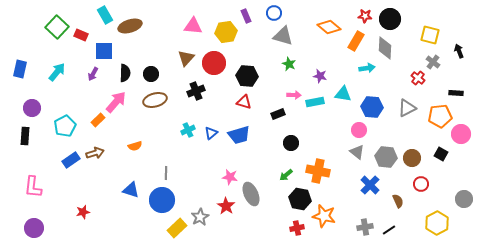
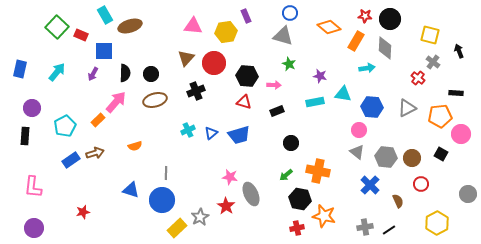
blue circle at (274, 13): moved 16 px right
pink arrow at (294, 95): moved 20 px left, 10 px up
black rectangle at (278, 114): moved 1 px left, 3 px up
gray circle at (464, 199): moved 4 px right, 5 px up
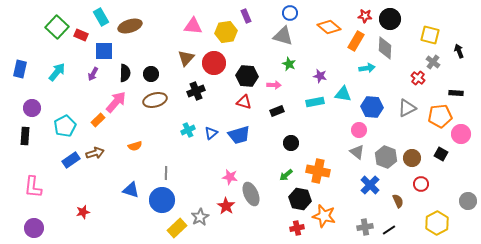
cyan rectangle at (105, 15): moved 4 px left, 2 px down
gray hexagon at (386, 157): rotated 15 degrees clockwise
gray circle at (468, 194): moved 7 px down
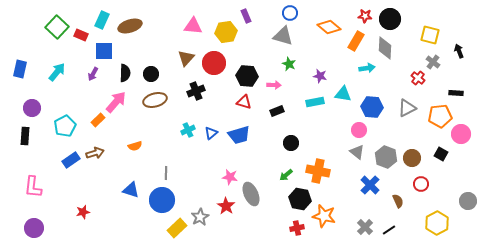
cyan rectangle at (101, 17): moved 1 px right, 3 px down; rotated 54 degrees clockwise
gray cross at (365, 227): rotated 35 degrees counterclockwise
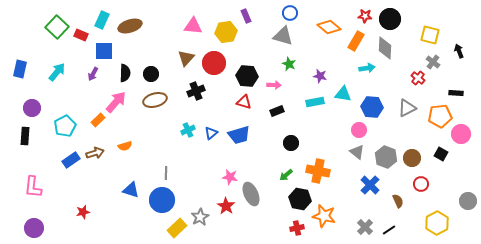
orange semicircle at (135, 146): moved 10 px left
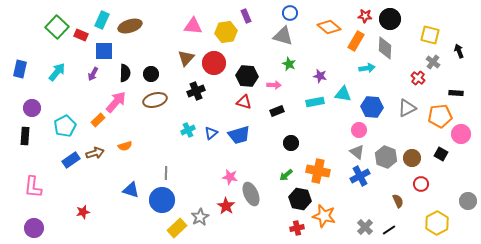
blue cross at (370, 185): moved 10 px left, 9 px up; rotated 18 degrees clockwise
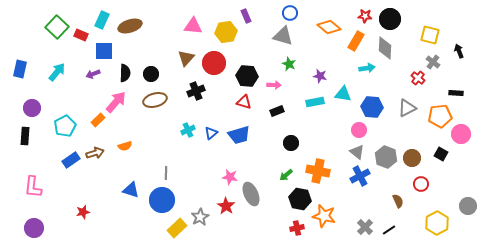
purple arrow at (93, 74): rotated 40 degrees clockwise
gray circle at (468, 201): moved 5 px down
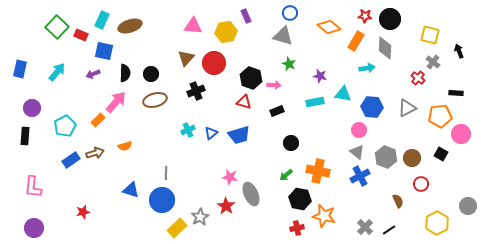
blue square at (104, 51): rotated 12 degrees clockwise
black hexagon at (247, 76): moved 4 px right, 2 px down; rotated 15 degrees clockwise
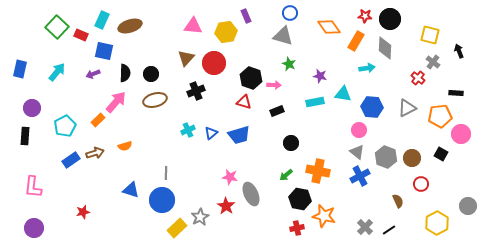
orange diamond at (329, 27): rotated 15 degrees clockwise
